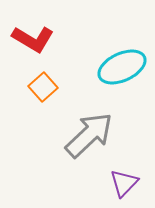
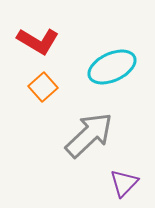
red L-shape: moved 5 px right, 2 px down
cyan ellipse: moved 10 px left
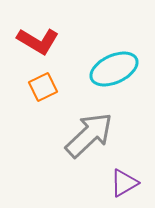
cyan ellipse: moved 2 px right, 2 px down
orange square: rotated 16 degrees clockwise
purple triangle: rotated 16 degrees clockwise
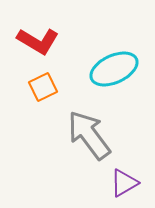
gray arrow: rotated 84 degrees counterclockwise
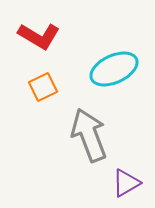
red L-shape: moved 1 px right, 5 px up
gray arrow: rotated 16 degrees clockwise
purple triangle: moved 2 px right
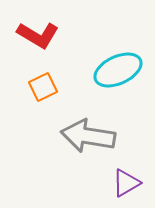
red L-shape: moved 1 px left, 1 px up
cyan ellipse: moved 4 px right, 1 px down
gray arrow: moved 1 px left, 1 px down; rotated 60 degrees counterclockwise
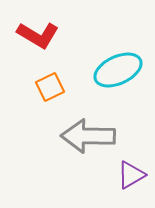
orange square: moved 7 px right
gray arrow: rotated 8 degrees counterclockwise
purple triangle: moved 5 px right, 8 px up
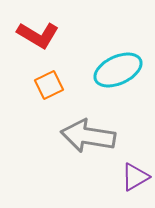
orange square: moved 1 px left, 2 px up
gray arrow: rotated 8 degrees clockwise
purple triangle: moved 4 px right, 2 px down
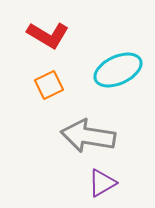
red L-shape: moved 10 px right
purple triangle: moved 33 px left, 6 px down
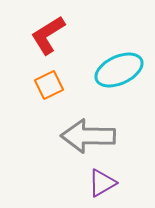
red L-shape: rotated 117 degrees clockwise
cyan ellipse: moved 1 px right
gray arrow: rotated 8 degrees counterclockwise
